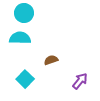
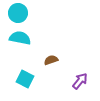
cyan circle: moved 6 px left
cyan semicircle: rotated 10 degrees clockwise
cyan square: rotated 18 degrees counterclockwise
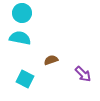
cyan circle: moved 4 px right
purple arrow: moved 3 px right, 7 px up; rotated 96 degrees clockwise
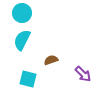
cyan semicircle: moved 2 px right, 2 px down; rotated 75 degrees counterclockwise
cyan square: moved 3 px right; rotated 12 degrees counterclockwise
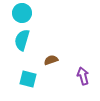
cyan semicircle: rotated 10 degrees counterclockwise
purple arrow: moved 2 px down; rotated 150 degrees counterclockwise
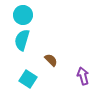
cyan circle: moved 1 px right, 2 px down
brown semicircle: rotated 64 degrees clockwise
cyan square: rotated 18 degrees clockwise
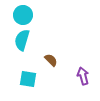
cyan square: rotated 24 degrees counterclockwise
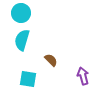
cyan circle: moved 2 px left, 2 px up
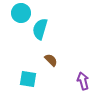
cyan semicircle: moved 18 px right, 11 px up
purple arrow: moved 5 px down
